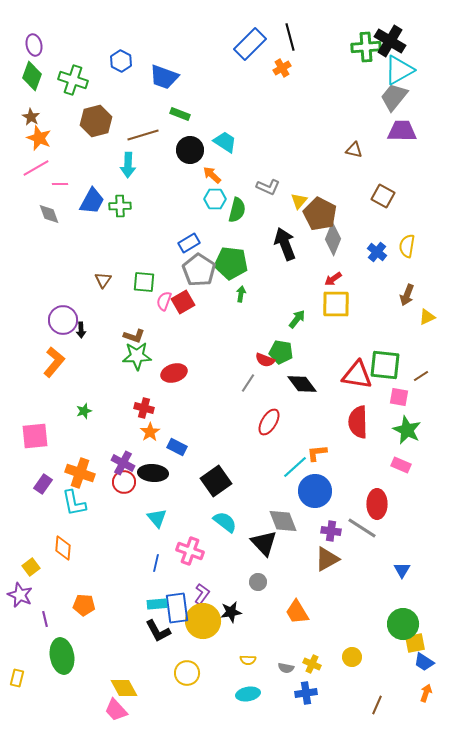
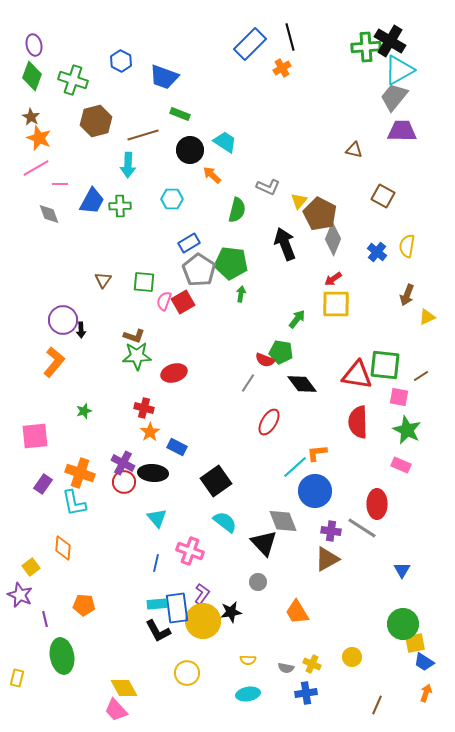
cyan hexagon at (215, 199): moved 43 px left
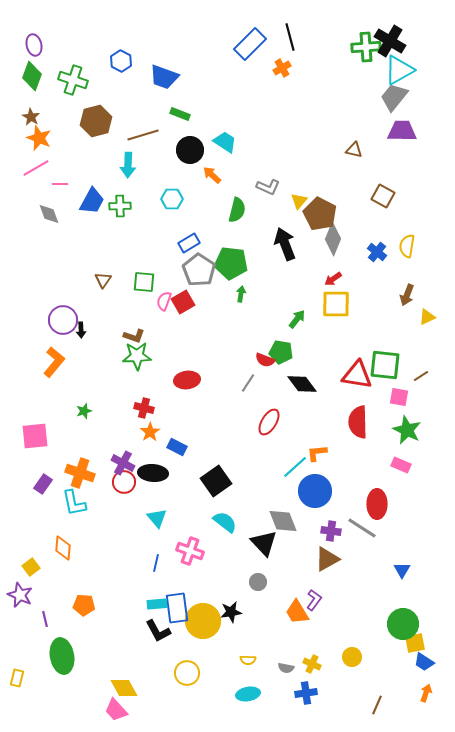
red ellipse at (174, 373): moved 13 px right, 7 px down; rotated 10 degrees clockwise
purple L-shape at (202, 594): moved 112 px right, 6 px down
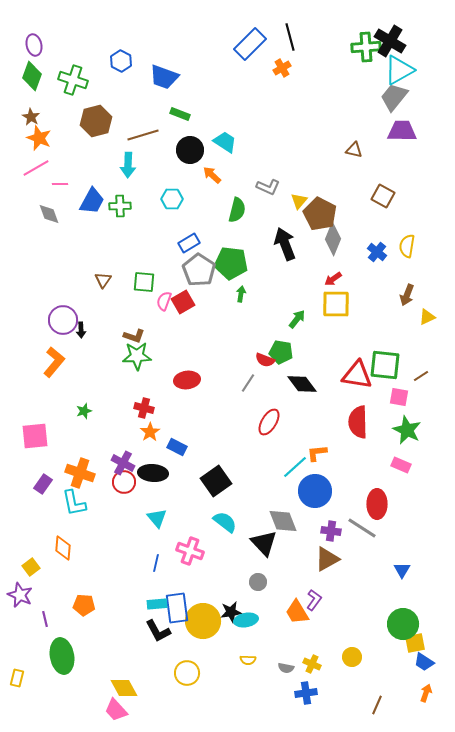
cyan ellipse at (248, 694): moved 2 px left, 74 px up
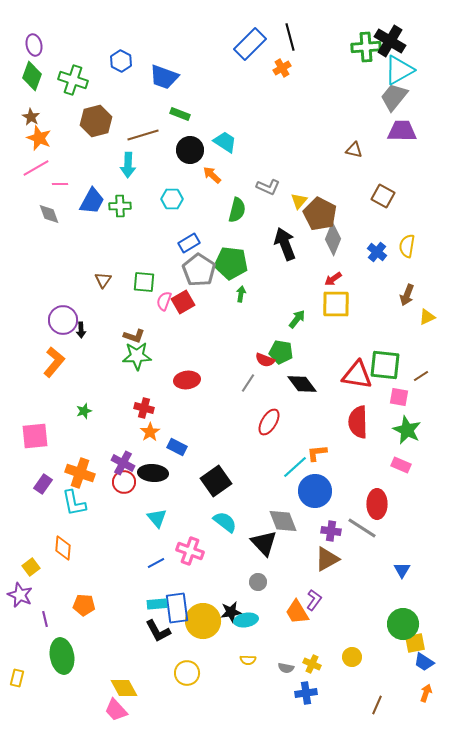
blue line at (156, 563): rotated 48 degrees clockwise
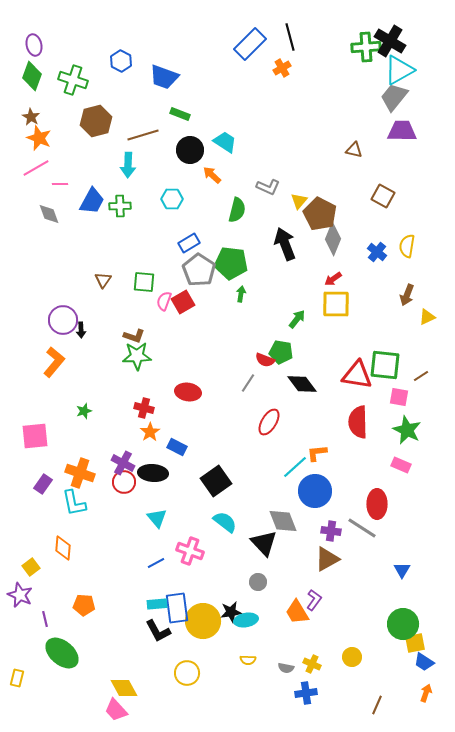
red ellipse at (187, 380): moved 1 px right, 12 px down; rotated 15 degrees clockwise
green ellipse at (62, 656): moved 3 px up; rotated 40 degrees counterclockwise
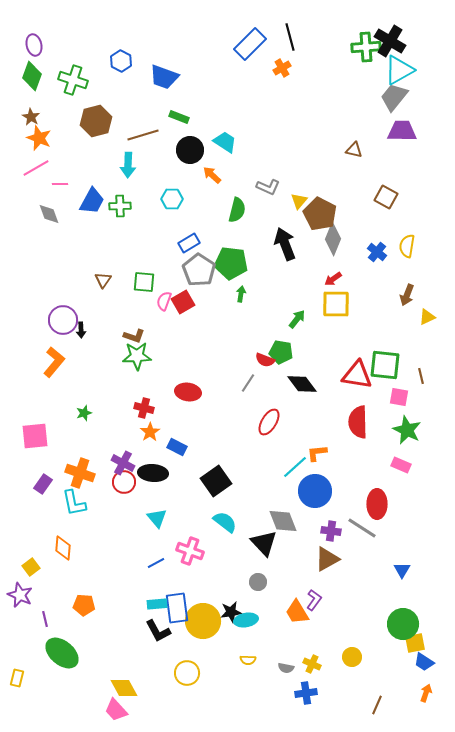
green rectangle at (180, 114): moved 1 px left, 3 px down
brown square at (383, 196): moved 3 px right, 1 px down
brown line at (421, 376): rotated 70 degrees counterclockwise
green star at (84, 411): moved 2 px down
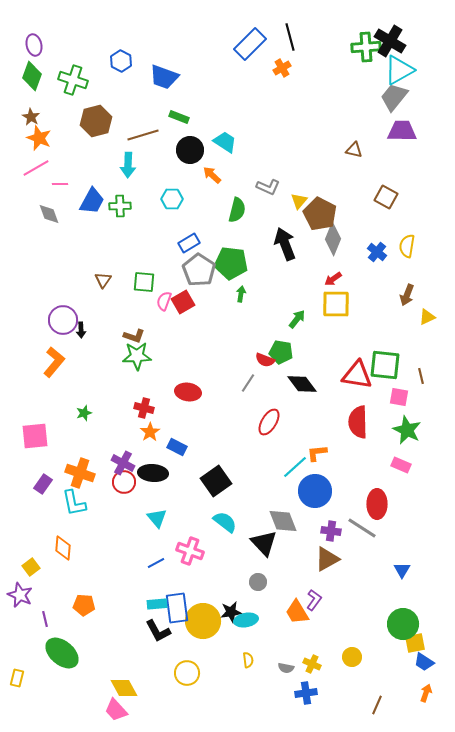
yellow semicircle at (248, 660): rotated 98 degrees counterclockwise
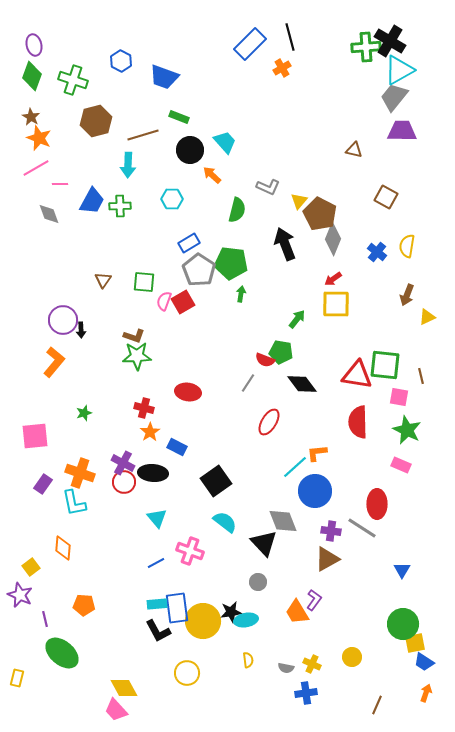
cyan trapezoid at (225, 142): rotated 15 degrees clockwise
